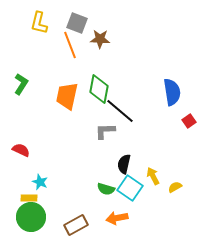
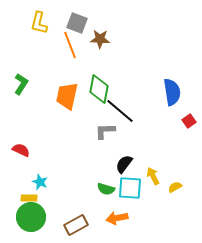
black semicircle: rotated 24 degrees clockwise
cyan square: rotated 30 degrees counterclockwise
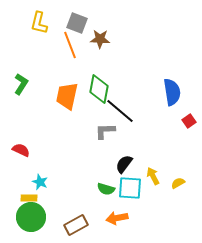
yellow semicircle: moved 3 px right, 4 px up
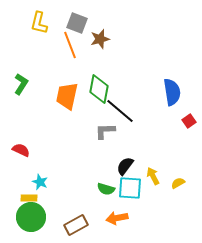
brown star: rotated 18 degrees counterclockwise
black semicircle: moved 1 px right, 2 px down
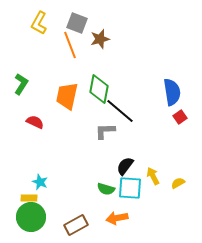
yellow L-shape: rotated 15 degrees clockwise
red square: moved 9 px left, 4 px up
red semicircle: moved 14 px right, 28 px up
